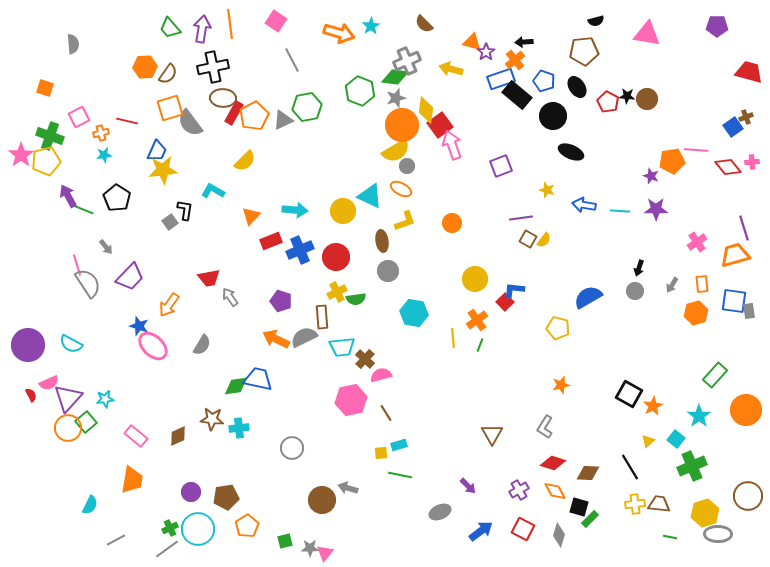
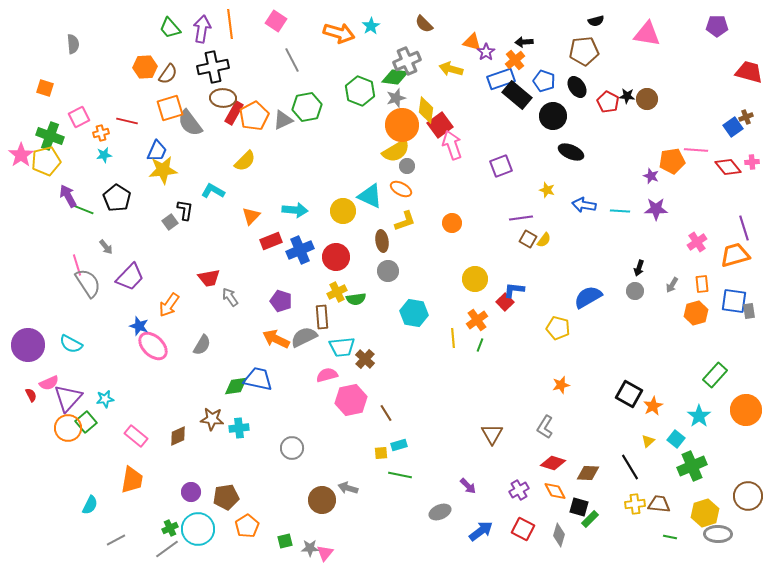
pink semicircle at (381, 375): moved 54 px left
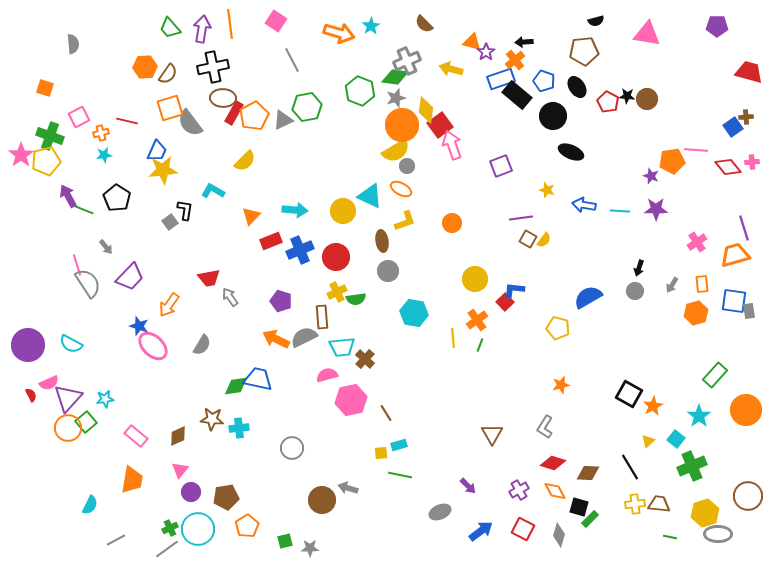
brown cross at (746, 117): rotated 16 degrees clockwise
pink triangle at (325, 553): moved 145 px left, 83 px up
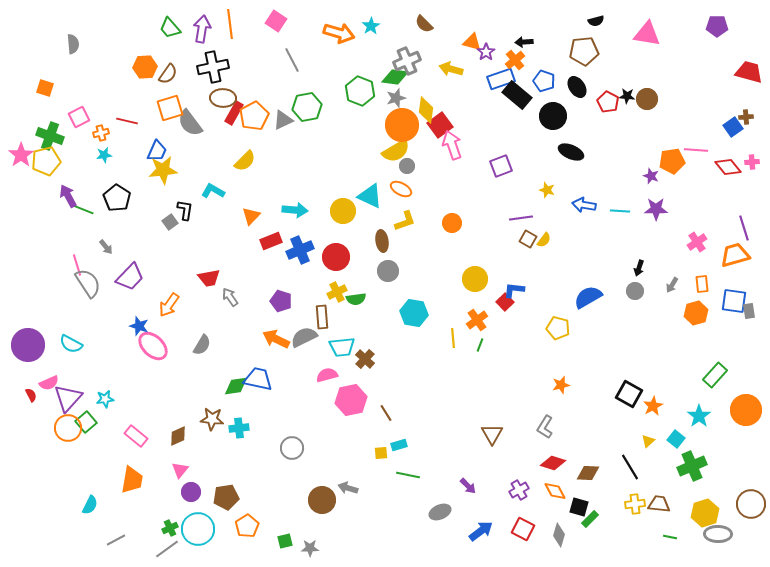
green line at (400, 475): moved 8 px right
brown circle at (748, 496): moved 3 px right, 8 px down
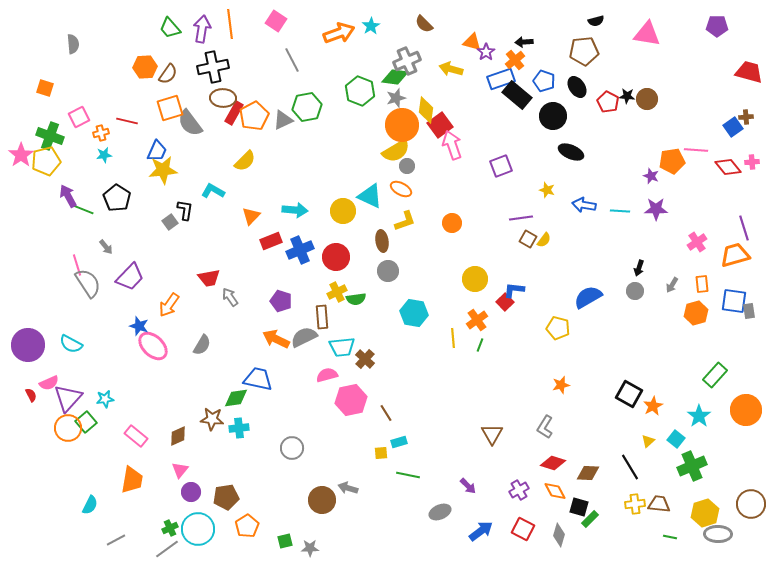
orange arrow at (339, 33): rotated 36 degrees counterclockwise
green diamond at (236, 386): moved 12 px down
cyan rectangle at (399, 445): moved 3 px up
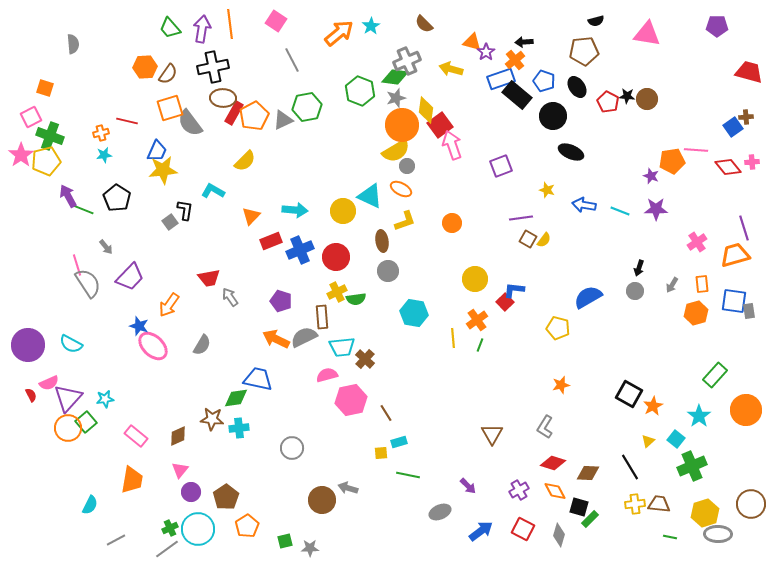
orange arrow at (339, 33): rotated 20 degrees counterclockwise
pink square at (79, 117): moved 48 px left
cyan line at (620, 211): rotated 18 degrees clockwise
brown pentagon at (226, 497): rotated 25 degrees counterclockwise
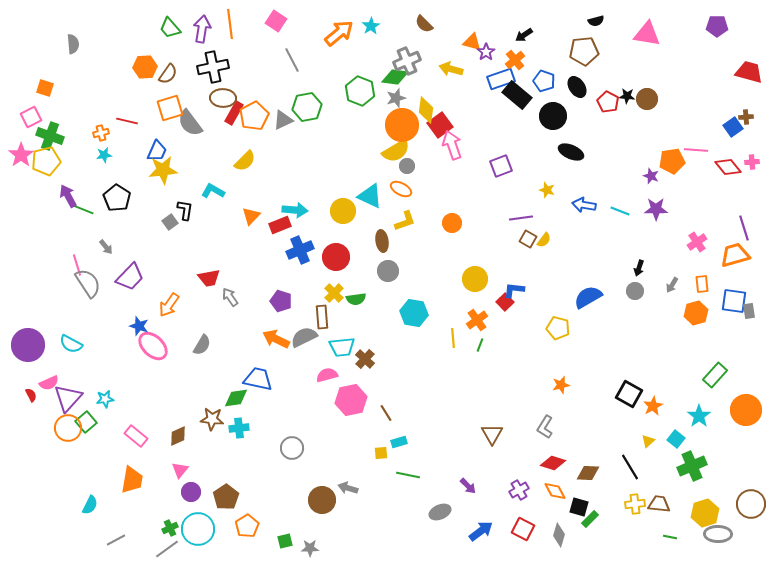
black arrow at (524, 42): moved 7 px up; rotated 30 degrees counterclockwise
red rectangle at (271, 241): moved 9 px right, 16 px up
yellow cross at (337, 292): moved 3 px left, 1 px down; rotated 18 degrees counterclockwise
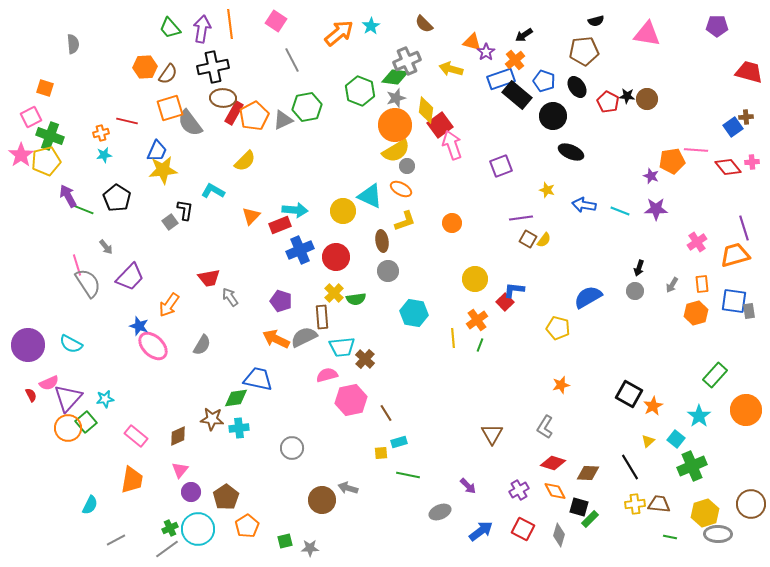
orange circle at (402, 125): moved 7 px left
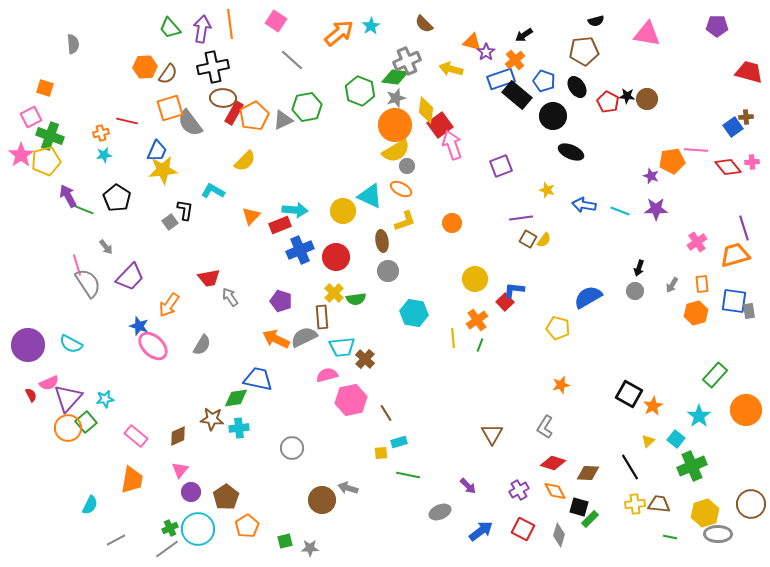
gray line at (292, 60): rotated 20 degrees counterclockwise
